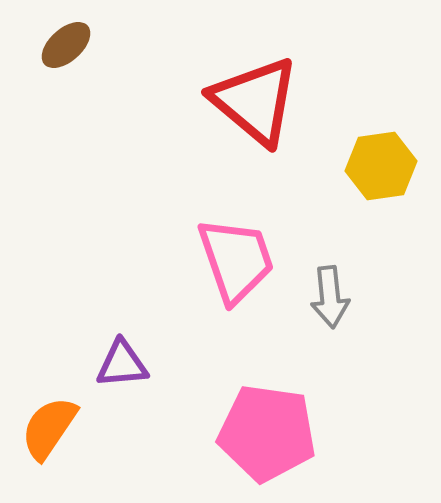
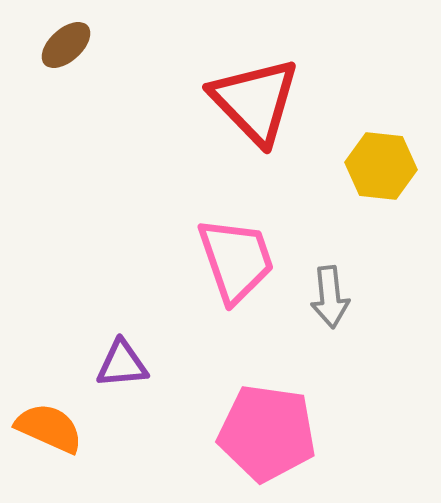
red triangle: rotated 6 degrees clockwise
yellow hexagon: rotated 14 degrees clockwise
orange semicircle: rotated 80 degrees clockwise
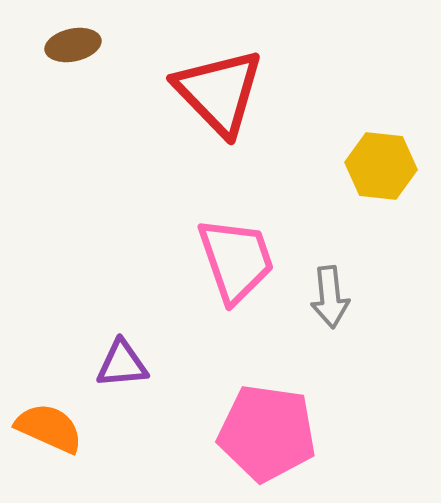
brown ellipse: moved 7 px right; rotated 30 degrees clockwise
red triangle: moved 36 px left, 9 px up
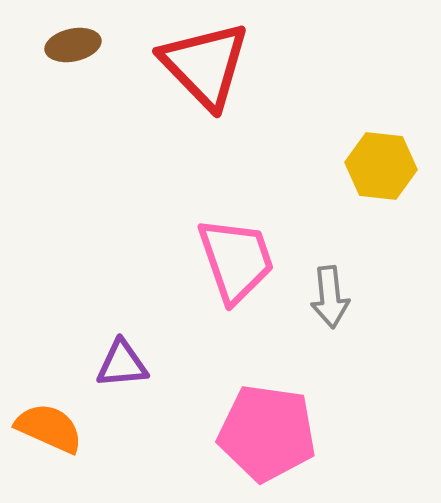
red triangle: moved 14 px left, 27 px up
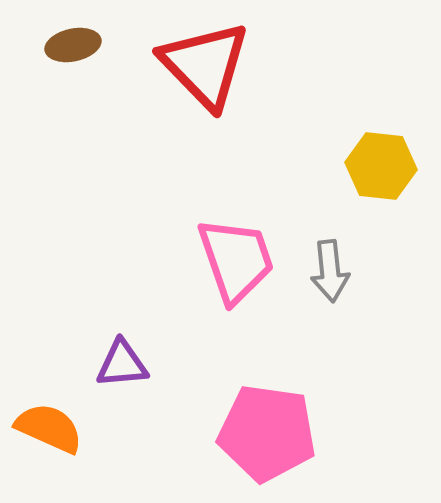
gray arrow: moved 26 px up
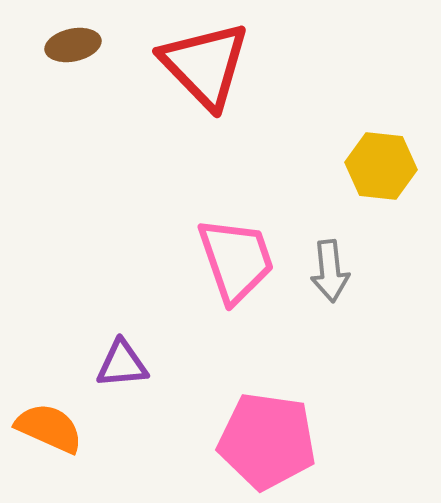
pink pentagon: moved 8 px down
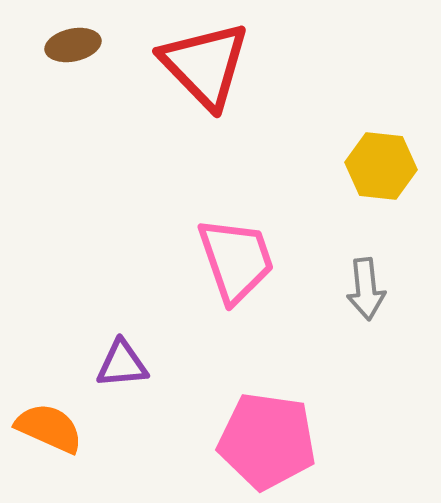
gray arrow: moved 36 px right, 18 px down
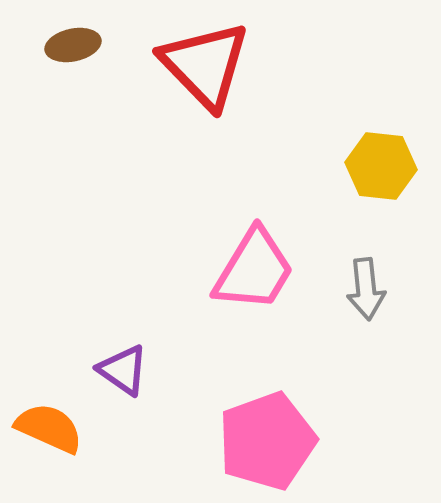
pink trapezoid: moved 18 px right, 10 px down; rotated 50 degrees clockwise
purple triangle: moved 1 px right, 6 px down; rotated 40 degrees clockwise
pink pentagon: rotated 28 degrees counterclockwise
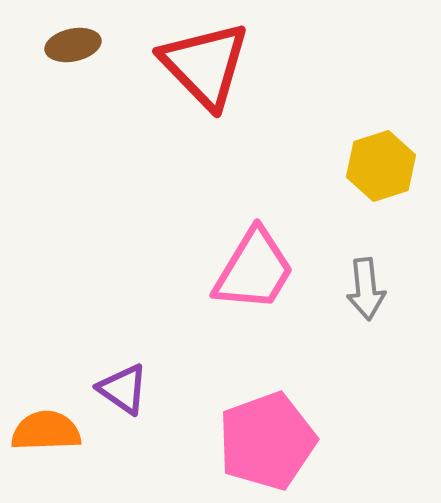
yellow hexagon: rotated 24 degrees counterclockwise
purple triangle: moved 19 px down
orange semicircle: moved 3 px left, 3 px down; rotated 26 degrees counterclockwise
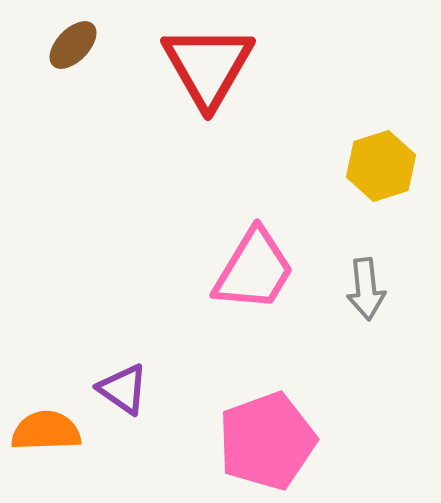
brown ellipse: rotated 34 degrees counterclockwise
red triangle: moved 3 px right, 1 px down; rotated 14 degrees clockwise
